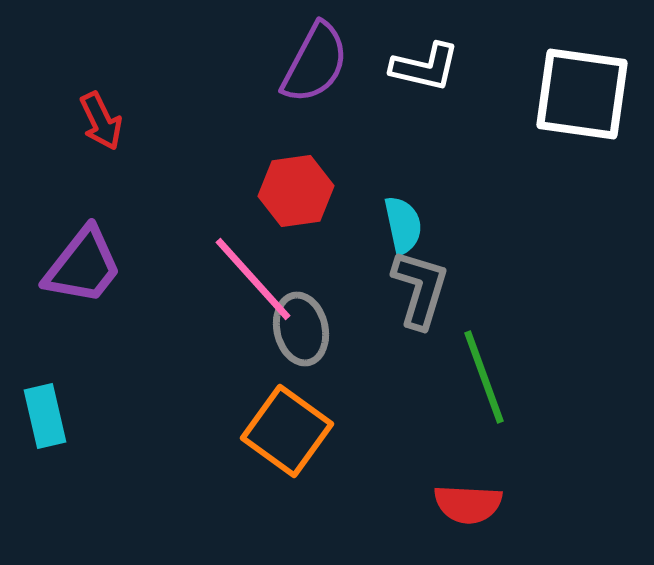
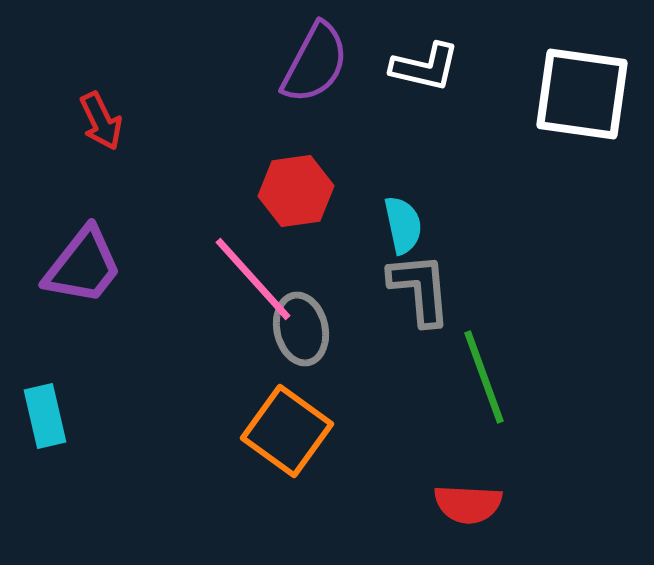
gray L-shape: rotated 22 degrees counterclockwise
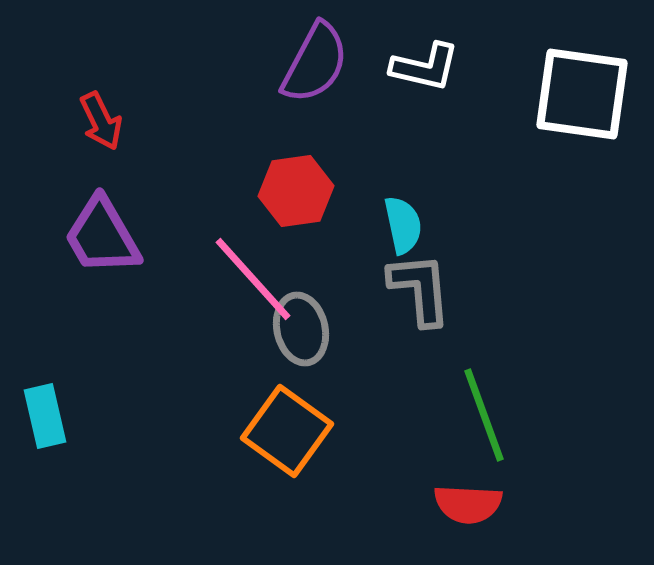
purple trapezoid: moved 19 px right, 30 px up; rotated 112 degrees clockwise
green line: moved 38 px down
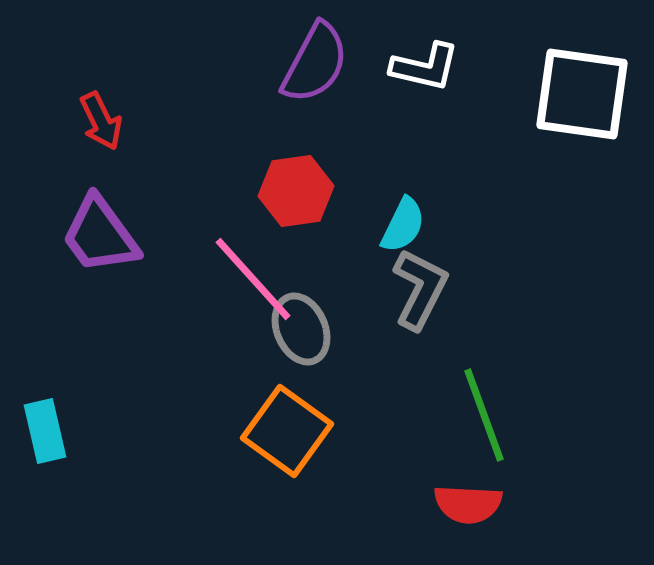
cyan semicircle: rotated 38 degrees clockwise
purple trapezoid: moved 2 px left, 1 px up; rotated 6 degrees counterclockwise
gray L-shape: rotated 32 degrees clockwise
gray ellipse: rotated 10 degrees counterclockwise
cyan rectangle: moved 15 px down
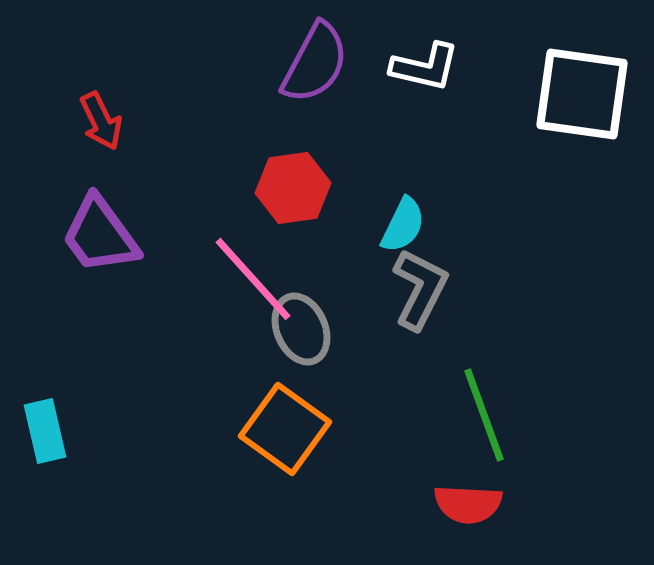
red hexagon: moved 3 px left, 3 px up
orange square: moved 2 px left, 2 px up
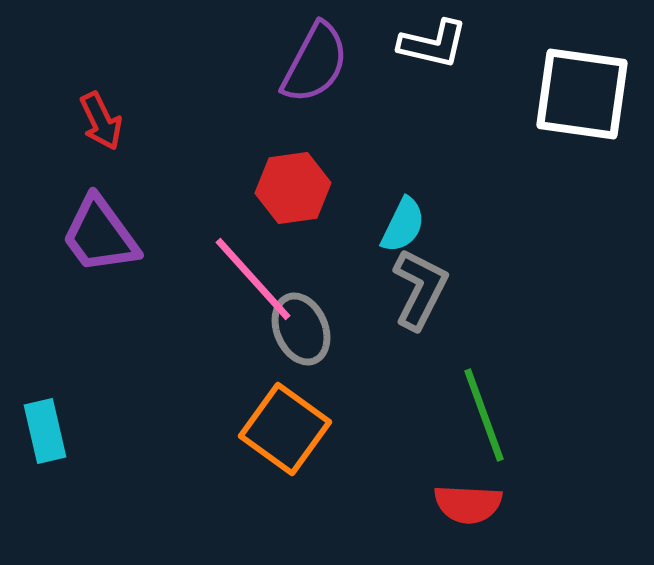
white L-shape: moved 8 px right, 23 px up
